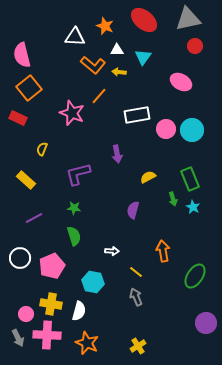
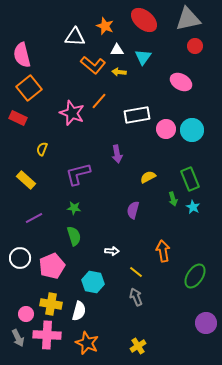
orange line at (99, 96): moved 5 px down
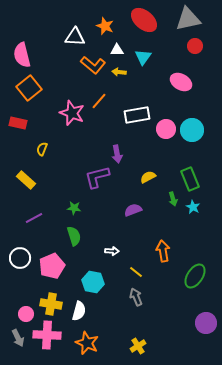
red rectangle at (18, 118): moved 5 px down; rotated 12 degrees counterclockwise
purple L-shape at (78, 174): moved 19 px right, 3 px down
purple semicircle at (133, 210): rotated 54 degrees clockwise
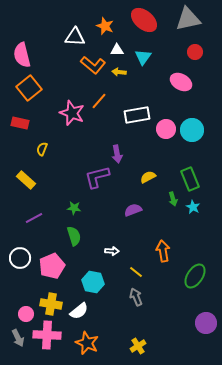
red circle at (195, 46): moved 6 px down
red rectangle at (18, 123): moved 2 px right
white semicircle at (79, 311): rotated 36 degrees clockwise
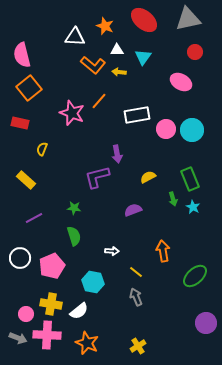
green ellipse at (195, 276): rotated 15 degrees clockwise
gray arrow at (18, 338): rotated 42 degrees counterclockwise
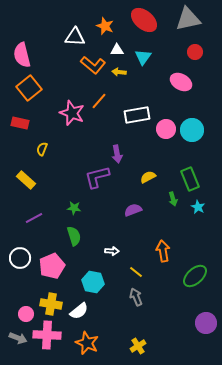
cyan star at (193, 207): moved 5 px right
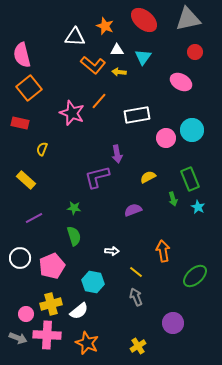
pink circle at (166, 129): moved 9 px down
yellow cross at (51, 304): rotated 25 degrees counterclockwise
purple circle at (206, 323): moved 33 px left
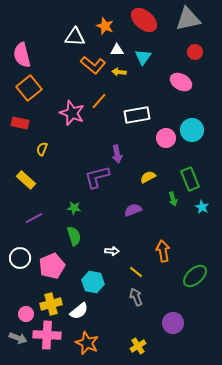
cyan star at (198, 207): moved 4 px right
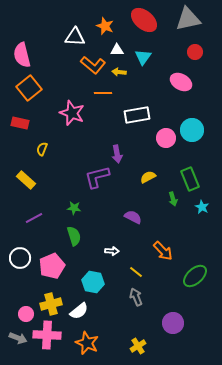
orange line at (99, 101): moved 4 px right, 8 px up; rotated 48 degrees clockwise
purple semicircle at (133, 210): moved 7 px down; rotated 48 degrees clockwise
orange arrow at (163, 251): rotated 145 degrees clockwise
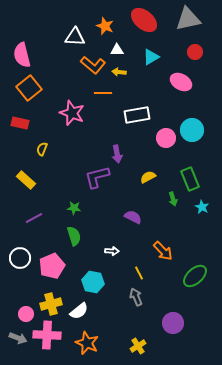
cyan triangle at (143, 57): moved 8 px right; rotated 24 degrees clockwise
yellow line at (136, 272): moved 3 px right, 1 px down; rotated 24 degrees clockwise
